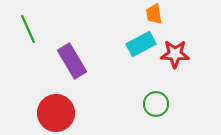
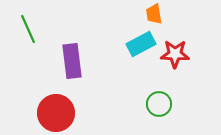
purple rectangle: rotated 24 degrees clockwise
green circle: moved 3 px right
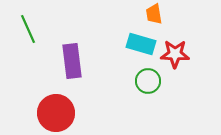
cyan rectangle: rotated 44 degrees clockwise
green circle: moved 11 px left, 23 px up
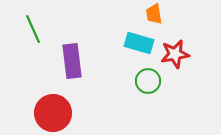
green line: moved 5 px right
cyan rectangle: moved 2 px left, 1 px up
red star: rotated 12 degrees counterclockwise
red circle: moved 3 px left
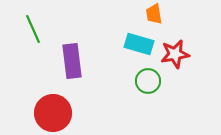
cyan rectangle: moved 1 px down
